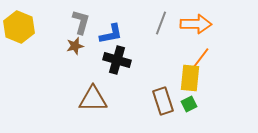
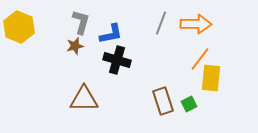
yellow rectangle: moved 21 px right
brown triangle: moved 9 px left
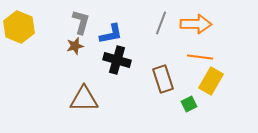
orange line: moved 2 px up; rotated 60 degrees clockwise
yellow rectangle: moved 3 px down; rotated 24 degrees clockwise
brown rectangle: moved 22 px up
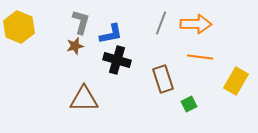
yellow rectangle: moved 25 px right
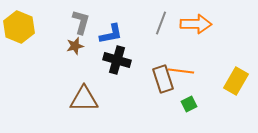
orange line: moved 19 px left, 14 px down
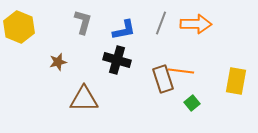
gray L-shape: moved 2 px right
blue L-shape: moved 13 px right, 4 px up
brown star: moved 17 px left, 16 px down
yellow rectangle: rotated 20 degrees counterclockwise
green square: moved 3 px right, 1 px up; rotated 14 degrees counterclockwise
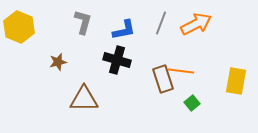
orange arrow: rotated 28 degrees counterclockwise
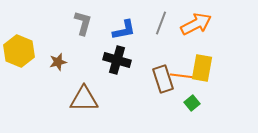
gray L-shape: moved 1 px down
yellow hexagon: moved 24 px down
orange line: moved 2 px right, 5 px down
yellow rectangle: moved 34 px left, 13 px up
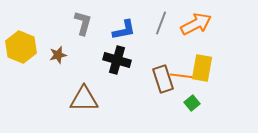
yellow hexagon: moved 2 px right, 4 px up
brown star: moved 7 px up
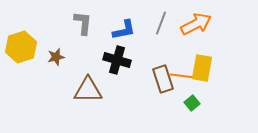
gray L-shape: rotated 10 degrees counterclockwise
yellow hexagon: rotated 20 degrees clockwise
brown star: moved 2 px left, 2 px down
brown triangle: moved 4 px right, 9 px up
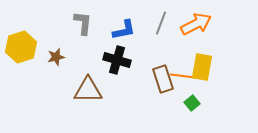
yellow rectangle: moved 1 px up
